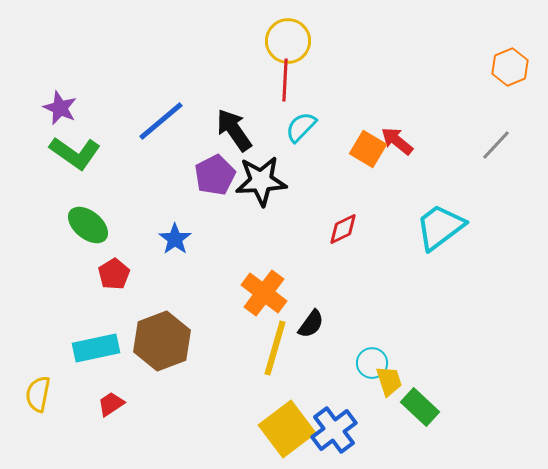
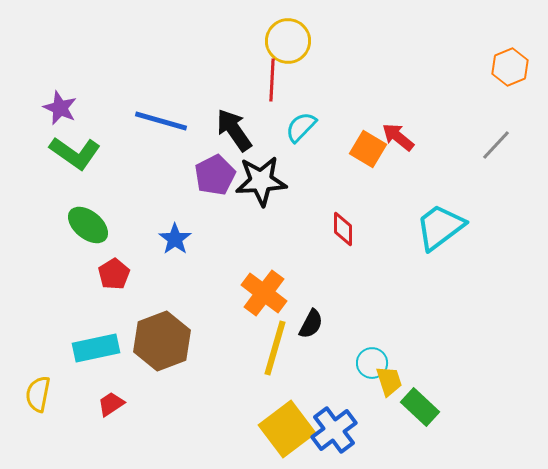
red line: moved 13 px left
blue line: rotated 56 degrees clockwise
red arrow: moved 1 px right, 4 px up
red diamond: rotated 64 degrees counterclockwise
black semicircle: rotated 8 degrees counterclockwise
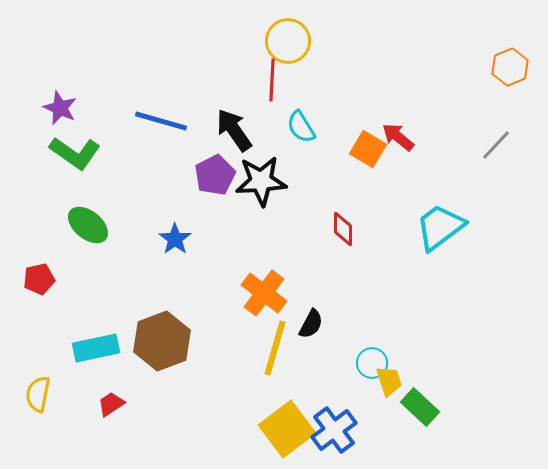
cyan semicircle: rotated 76 degrees counterclockwise
red pentagon: moved 75 px left, 5 px down; rotated 20 degrees clockwise
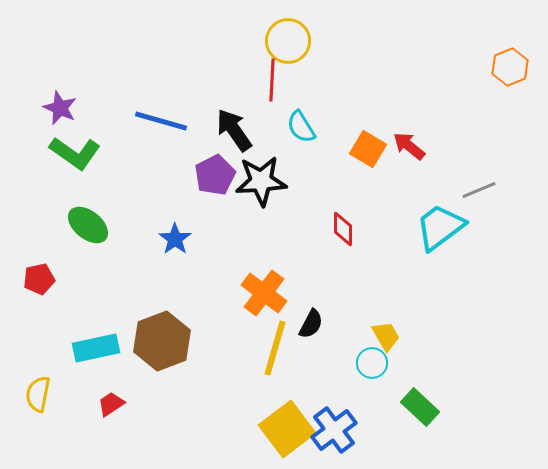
red arrow: moved 11 px right, 9 px down
gray line: moved 17 px left, 45 px down; rotated 24 degrees clockwise
yellow trapezoid: moved 3 px left, 45 px up; rotated 12 degrees counterclockwise
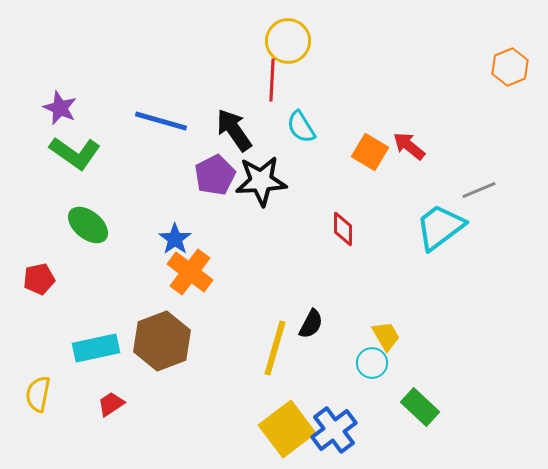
orange square: moved 2 px right, 3 px down
orange cross: moved 74 px left, 21 px up
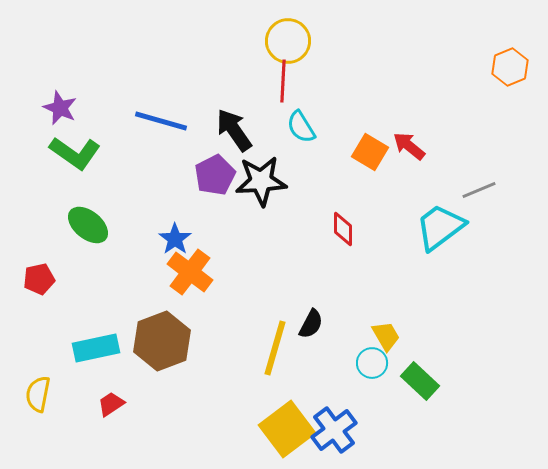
red line: moved 11 px right, 1 px down
green rectangle: moved 26 px up
